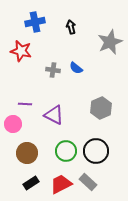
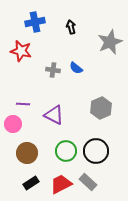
purple line: moved 2 px left
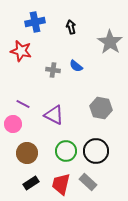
gray star: rotated 15 degrees counterclockwise
blue semicircle: moved 2 px up
purple line: rotated 24 degrees clockwise
gray hexagon: rotated 25 degrees counterclockwise
red trapezoid: rotated 50 degrees counterclockwise
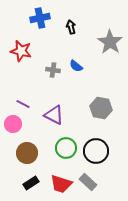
blue cross: moved 5 px right, 4 px up
green circle: moved 3 px up
red trapezoid: rotated 85 degrees counterclockwise
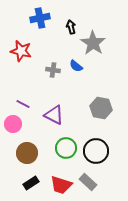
gray star: moved 17 px left, 1 px down
red trapezoid: moved 1 px down
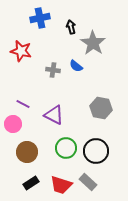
brown circle: moved 1 px up
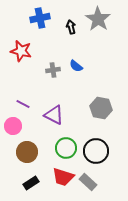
gray star: moved 5 px right, 24 px up
gray cross: rotated 16 degrees counterclockwise
pink circle: moved 2 px down
red trapezoid: moved 2 px right, 8 px up
